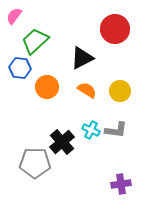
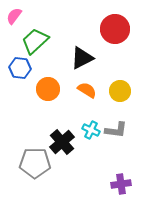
orange circle: moved 1 px right, 2 px down
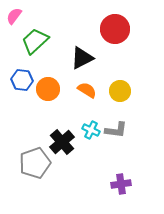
blue hexagon: moved 2 px right, 12 px down
gray pentagon: rotated 20 degrees counterclockwise
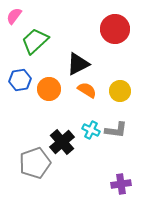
black triangle: moved 4 px left, 6 px down
blue hexagon: moved 2 px left; rotated 15 degrees counterclockwise
orange circle: moved 1 px right
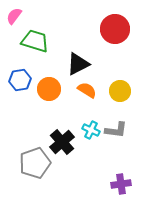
green trapezoid: rotated 60 degrees clockwise
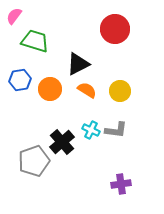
orange circle: moved 1 px right
gray pentagon: moved 1 px left, 2 px up
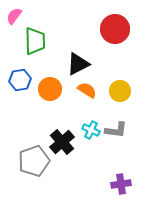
green trapezoid: rotated 72 degrees clockwise
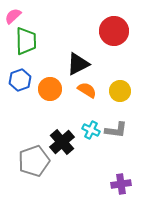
pink semicircle: moved 1 px left; rotated 12 degrees clockwise
red circle: moved 1 px left, 2 px down
green trapezoid: moved 9 px left
blue hexagon: rotated 10 degrees counterclockwise
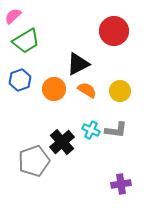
green trapezoid: rotated 60 degrees clockwise
orange circle: moved 4 px right
